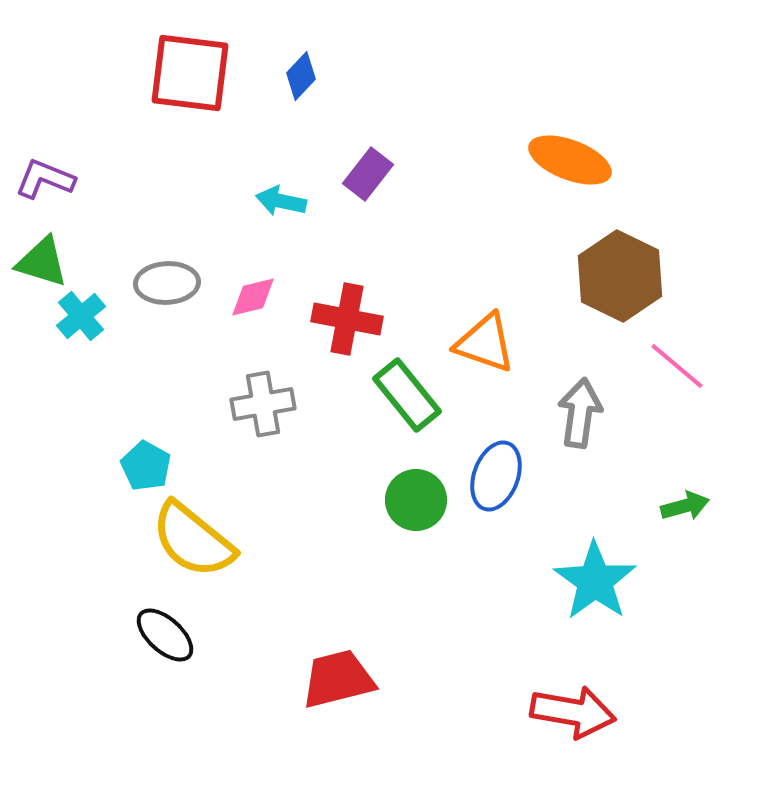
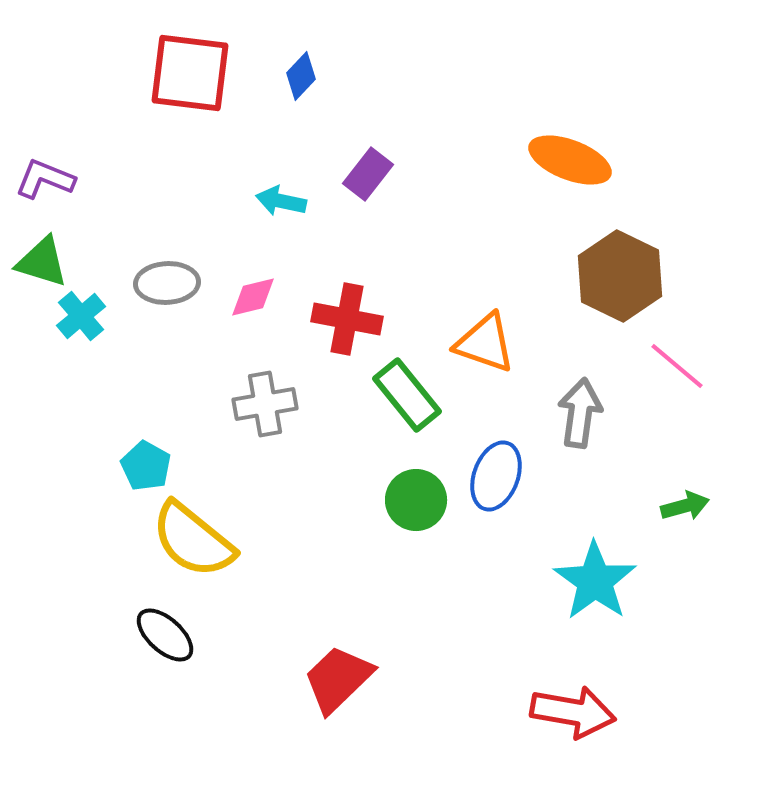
gray cross: moved 2 px right
red trapezoid: rotated 30 degrees counterclockwise
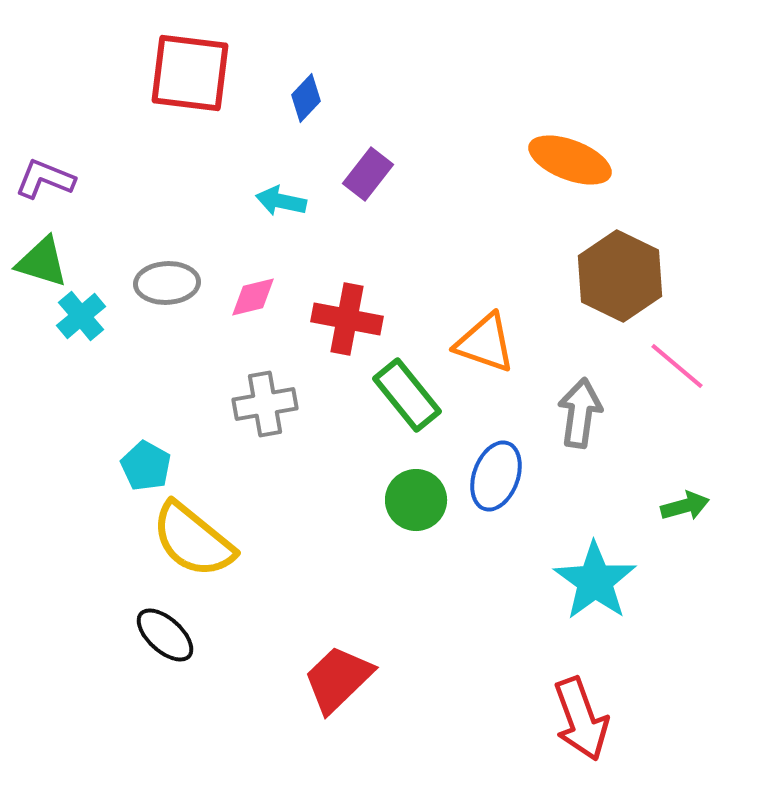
blue diamond: moved 5 px right, 22 px down
red arrow: moved 8 px right, 7 px down; rotated 60 degrees clockwise
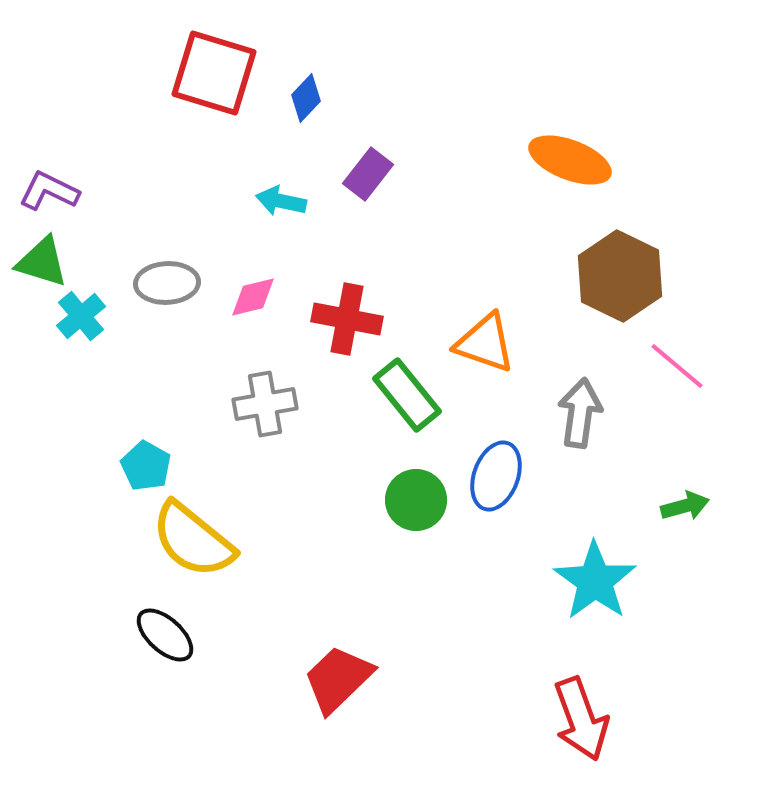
red square: moved 24 px right; rotated 10 degrees clockwise
purple L-shape: moved 4 px right, 12 px down; rotated 4 degrees clockwise
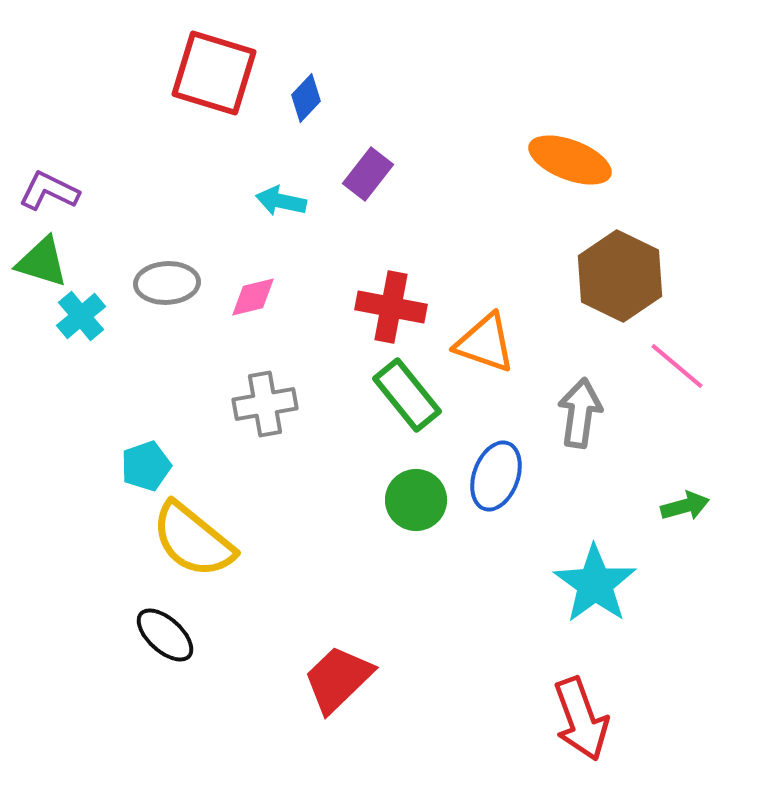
red cross: moved 44 px right, 12 px up
cyan pentagon: rotated 24 degrees clockwise
cyan star: moved 3 px down
